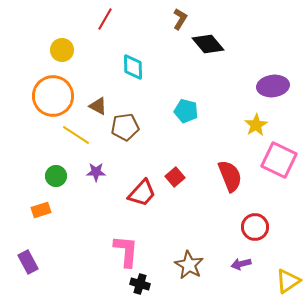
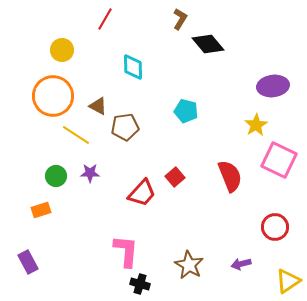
purple star: moved 6 px left, 1 px down
red circle: moved 20 px right
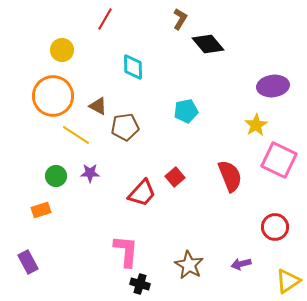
cyan pentagon: rotated 25 degrees counterclockwise
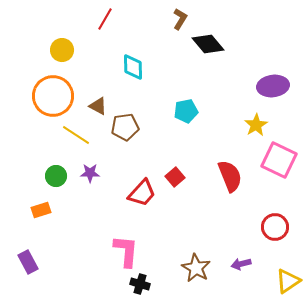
brown star: moved 7 px right, 3 px down
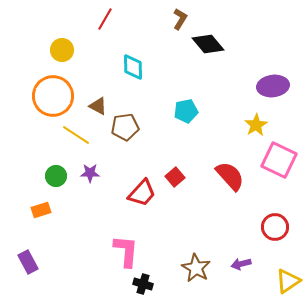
red semicircle: rotated 20 degrees counterclockwise
black cross: moved 3 px right
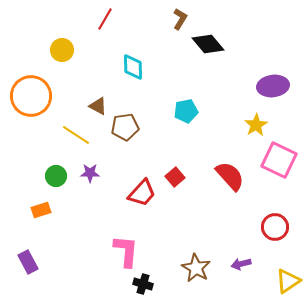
orange circle: moved 22 px left
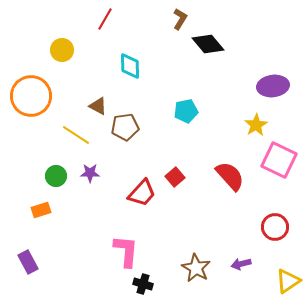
cyan diamond: moved 3 px left, 1 px up
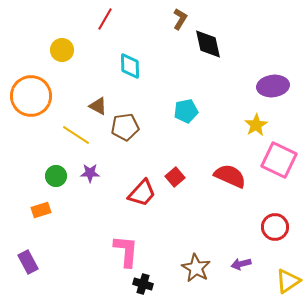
black diamond: rotated 28 degrees clockwise
red semicircle: rotated 24 degrees counterclockwise
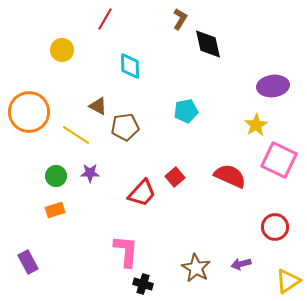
orange circle: moved 2 px left, 16 px down
orange rectangle: moved 14 px right
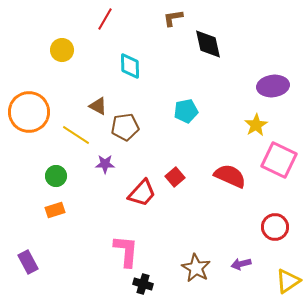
brown L-shape: moved 7 px left, 1 px up; rotated 130 degrees counterclockwise
purple star: moved 15 px right, 9 px up
